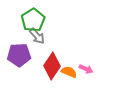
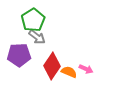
gray arrow: moved 1 px down; rotated 12 degrees counterclockwise
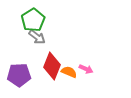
purple pentagon: moved 20 px down
red diamond: rotated 12 degrees counterclockwise
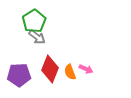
green pentagon: moved 1 px right, 1 px down
red diamond: moved 2 px left, 3 px down
orange semicircle: moved 1 px right; rotated 133 degrees counterclockwise
